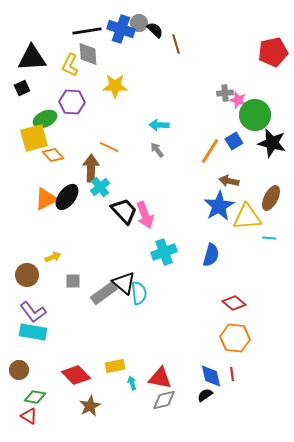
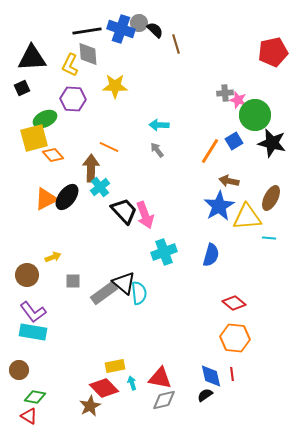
purple hexagon at (72, 102): moved 1 px right, 3 px up
red diamond at (76, 375): moved 28 px right, 13 px down
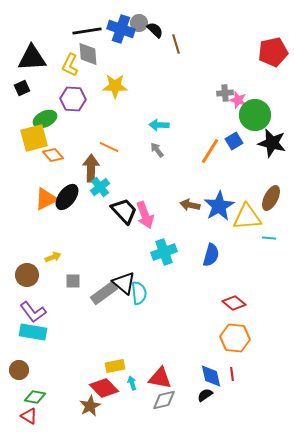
brown arrow at (229, 181): moved 39 px left, 24 px down
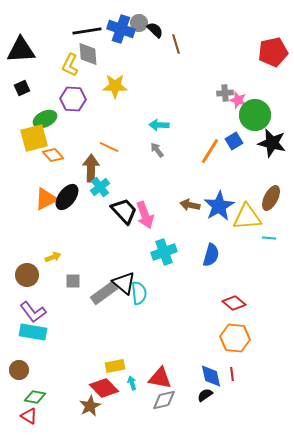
black triangle at (32, 58): moved 11 px left, 8 px up
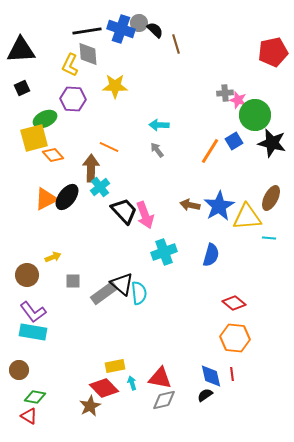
black triangle at (124, 283): moved 2 px left, 1 px down
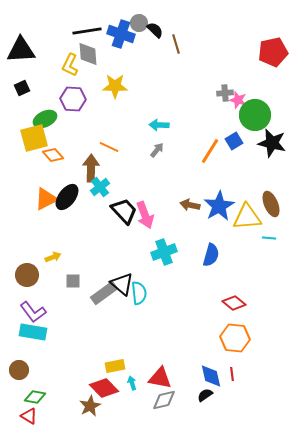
blue cross at (121, 29): moved 5 px down
gray arrow at (157, 150): rotated 77 degrees clockwise
brown ellipse at (271, 198): moved 6 px down; rotated 50 degrees counterclockwise
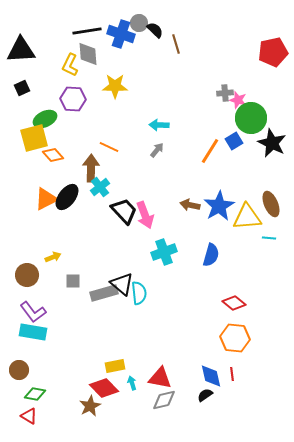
green circle at (255, 115): moved 4 px left, 3 px down
black star at (272, 143): rotated 12 degrees clockwise
gray rectangle at (104, 293): rotated 20 degrees clockwise
green diamond at (35, 397): moved 3 px up
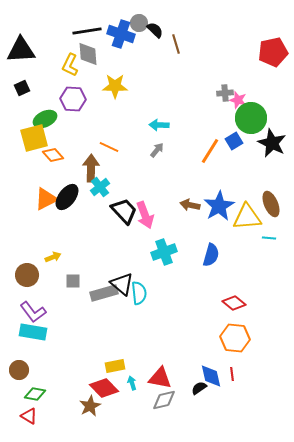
black semicircle at (205, 395): moved 6 px left, 7 px up
